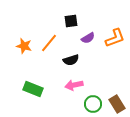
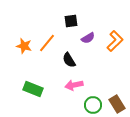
orange L-shape: moved 3 px down; rotated 25 degrees counterclockwise
orange line: moved 2 px left
black semicircle: moved 2 px left; rotated 77 degrees clockwise
green circle: moved 1 px down
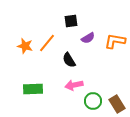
orange L-shape: rotated 125 degrees counterclockwise
orange star: moved 1 px right
green rectangle: rotated 24 degrees counterclockwise
green circle: moved 4 px up
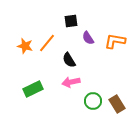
purple semicircle: rotated 88 degrees clockwise
pink arrow: moved 3 px left, 3 px up
green rectangle: rotated 24 degrees counterclockwise
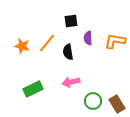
purple semicircle: rotated 32 degrees clockwise
orange star: moved 3 px left
black semicircle: moved 1 px left, 8 px up; rotated 21 degrees clockwise
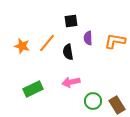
brown rectangle: moved 1 px down
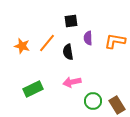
pink arrow: moved 1 px right
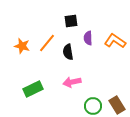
orange L-shape: rotated 25 degrees clockwise
green circle: moved 5 px down
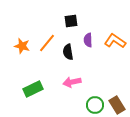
purple semicircle: moved 2 px down
green circle: moved 2 px right, 1 px up
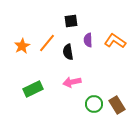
orange star: rotated 28 degrees clockwise
green circle: moved 1 px left, 1 px up
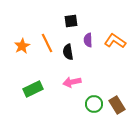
orange line: rotated 66 degrees counterclockwise
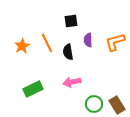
orange L-shape: moved 1 px down; rotated 50 degrees counterclockwise
